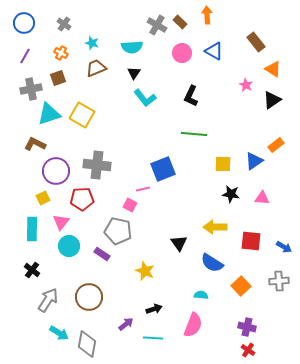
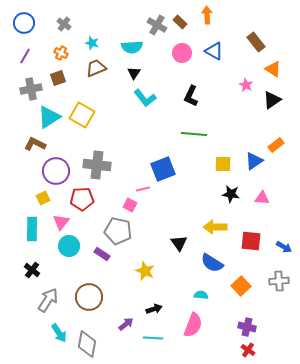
cyan triangle at (49, 114): moved 3 px down; rotated 15 degrees counterclockwise
cyan arrow at (59, 333): rotated 24 degrees clockwise
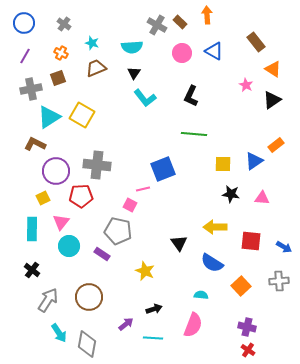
red pentagon at (82, 199): moved 1 px left, 3 px up
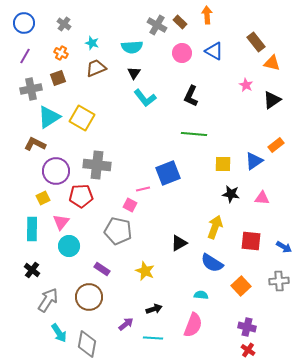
orange triangle at (273, 69): moved 1 px left, 6 px up; rotated 18 degrees counterclockwise
yellow square at (82, 115): moved 3 px down
blue square at (163, 169): moved 5 px right, 4 px down
yellow arrow at (215, 227): rotated 110 degrees clockwise
black triangle at (179, 243): rotated 36 degrees clockwise
purple rectangle at (102, 254): moved 15 px down
